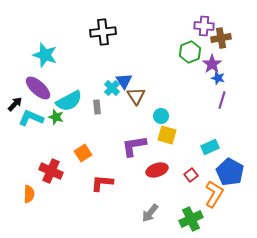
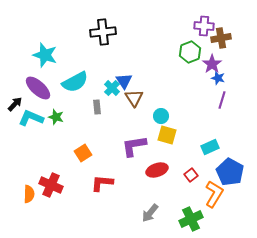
brown triangle: moved 2 px left, 2 px down
cyan semicircle: moved 6 px right, 19 px up
red cross: moved 14 px down
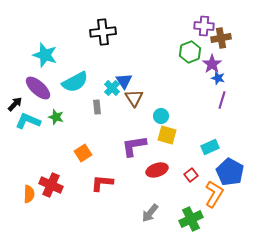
cyan L-shape: moved 3 px left, 3 px down
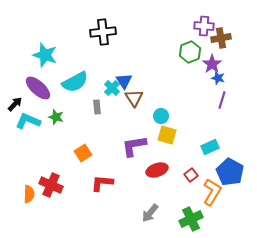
orange L-shape: moved 2 px left, 2 px up
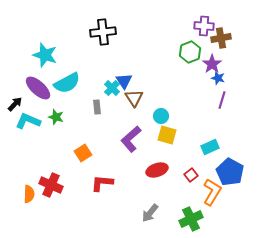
cyan semicircle: moved 8 px left, 1 px down
purple L-shape: moved 3 px left, 7 px up; rotated 32 degrees counterclockwise
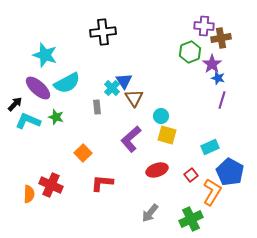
orange square: rotated 12 degrees counterclockwise
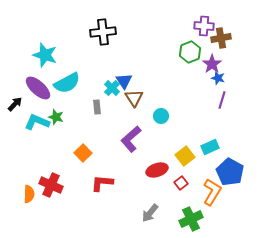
cyan L-shape: moved 9 px right, 1 px down
yellow square: moved 18 px right, 21 px down; rotated 36 degrees clockwise
red square: moved 10 px left, 8 px down
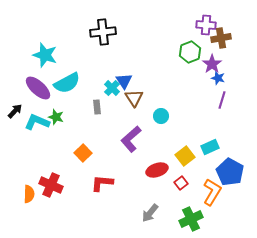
purple cross: moved 2 px right, 1 px up
black arrow: moved 7 px down
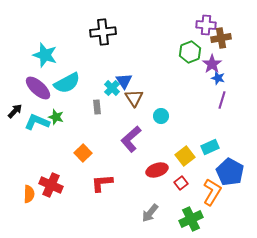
red L-shape: rotated 10 degrees counterclockwise
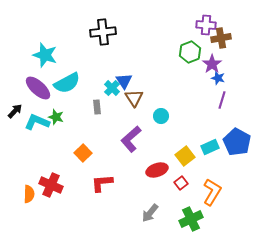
blue pentagon: moved 7 px right, 30 px up
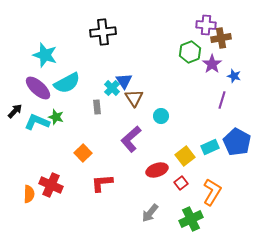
blue star: moved 16 px right, 2 px up
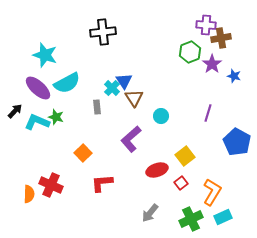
purple line: moved 14 px left, 13 px down
cyan rectangle: moved 13 px right, 70 px down
